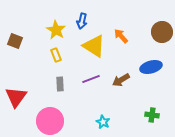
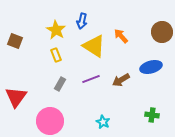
gray rectangle: rotated 32 degrees clockwise
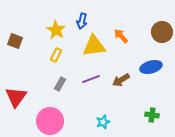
yellow triangle: rotated 40 degrees counterclockwise
yellow rectangle: rotated 48 degrees clockwise
cyan star: rotated 24 degrees clockwise
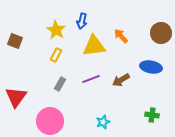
brown circle: moved 1 px left, 1 px down
blue ellipse: rotated 25 degrees clockwise
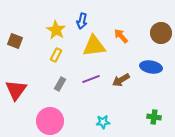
red triangle: moved 7 px up
green cross: moved 2 px right, 2 px down
cyan star: rotated 16 degrees clockwise
